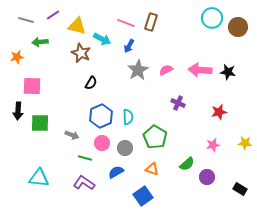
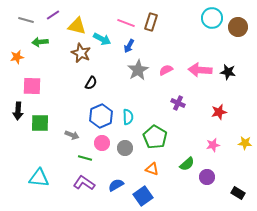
blue semicircle: moved 13 px down
black rectangle: moved 2 px left, 4 px down
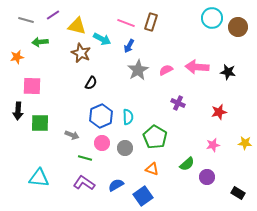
pink arrow: moved 3 px left, 3 px up
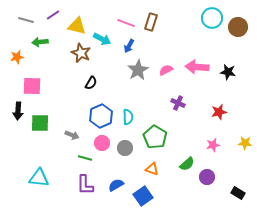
purple L-shape: moved 1 px right, 2 px down; rotated 125 degrees counterclockwise
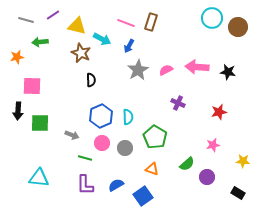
black semicircle: moved 3 px up; rotated 32 degrees counterclockwise
yellow star: moved 2 px left, 18 px down
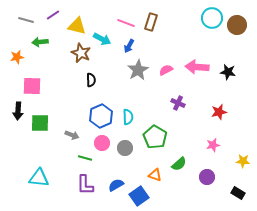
brown circle: moved 1 px left, 2 px up
green semicircle: moved 8 px left
orange triangle: moved 3 px right, 6 px down
blue square: moved 4 px left
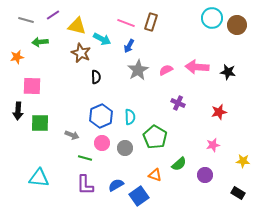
black semicircle: moved 5 px right, 3 px up
cyan semicircle: moved 2 px right
purple circle: moved 2 px left, 2 px up
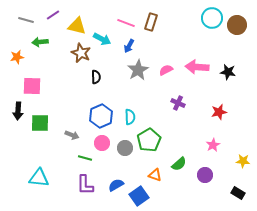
green pentagon: moved 6 px left, 3 px down; rotated 10 degrees clockwise
pink star: rotated 16 degrees counterclockwise
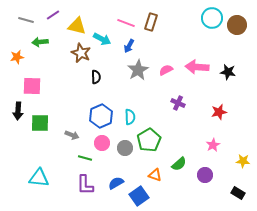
blue semicircle: moved 2 px up
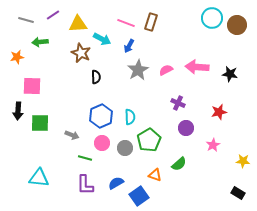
yellow triangle: moved 1 px right, 2 px up; rotated 18 degrees counterclockwise
black star: moved 2 px right, 2 px down
purple circle: moved 19 px left, 47 px up
